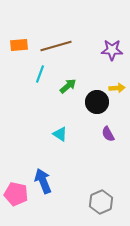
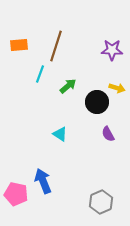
brown line: rotated 56 degrees counterclockwise
yellow arrow: rotated 21 degrees clockwise
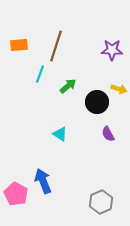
yellow arrow: moved 2 px right, 1 px down
pink pentagon: rotated 15 degrees clockwise
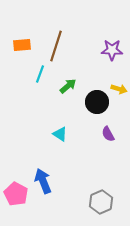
orange rectangle: moved 3 px right
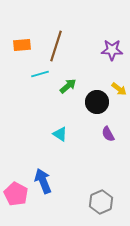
cyan line: rotated 54 degrees clockwise
yellow arrow: rotated 21 degrees clockwise
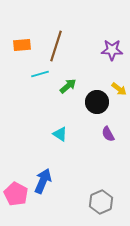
blue arrow: rotated 45 degrees clockwise
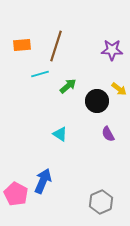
black circle: moved 1 px up
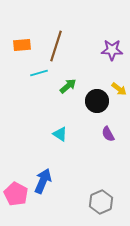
cyan line: moved 1 px left, 1 px up
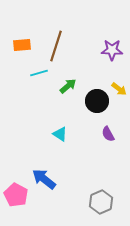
blue arrow: moved 1 px right, 2 px up; rotated 75 degrees counterclockwise
pink pentagon: moved 1 px down
